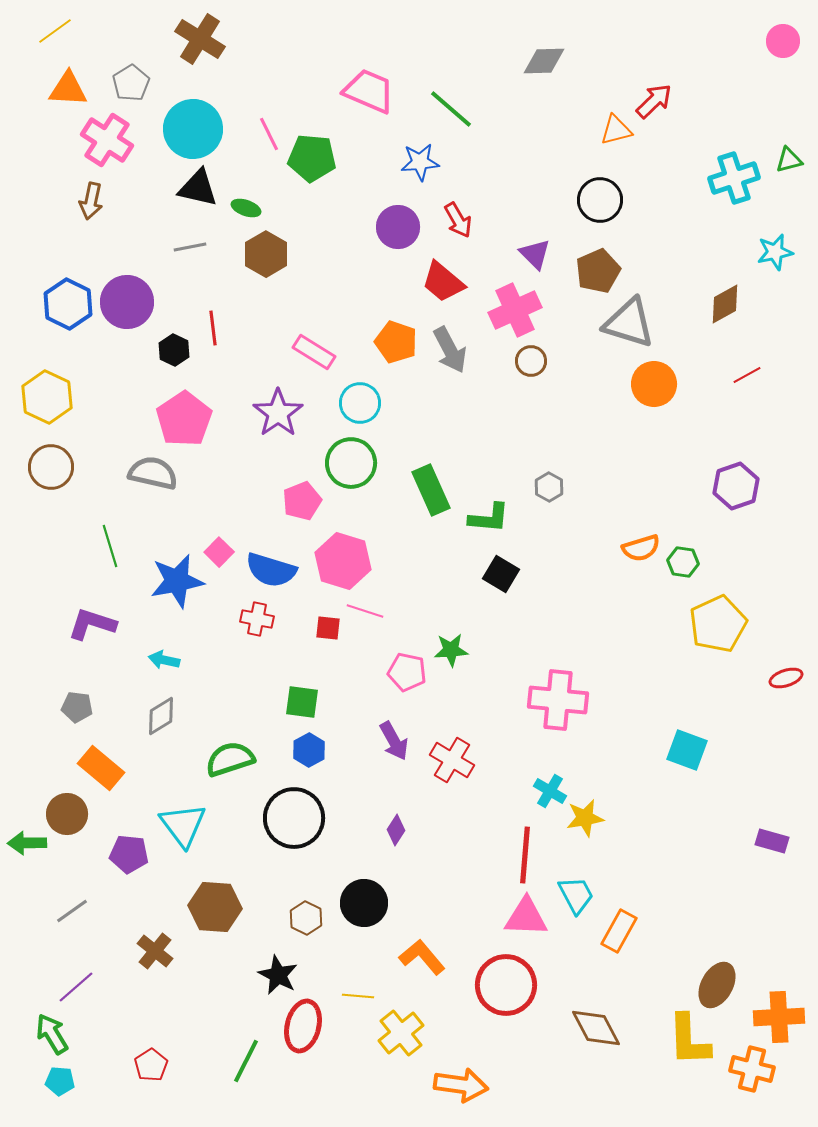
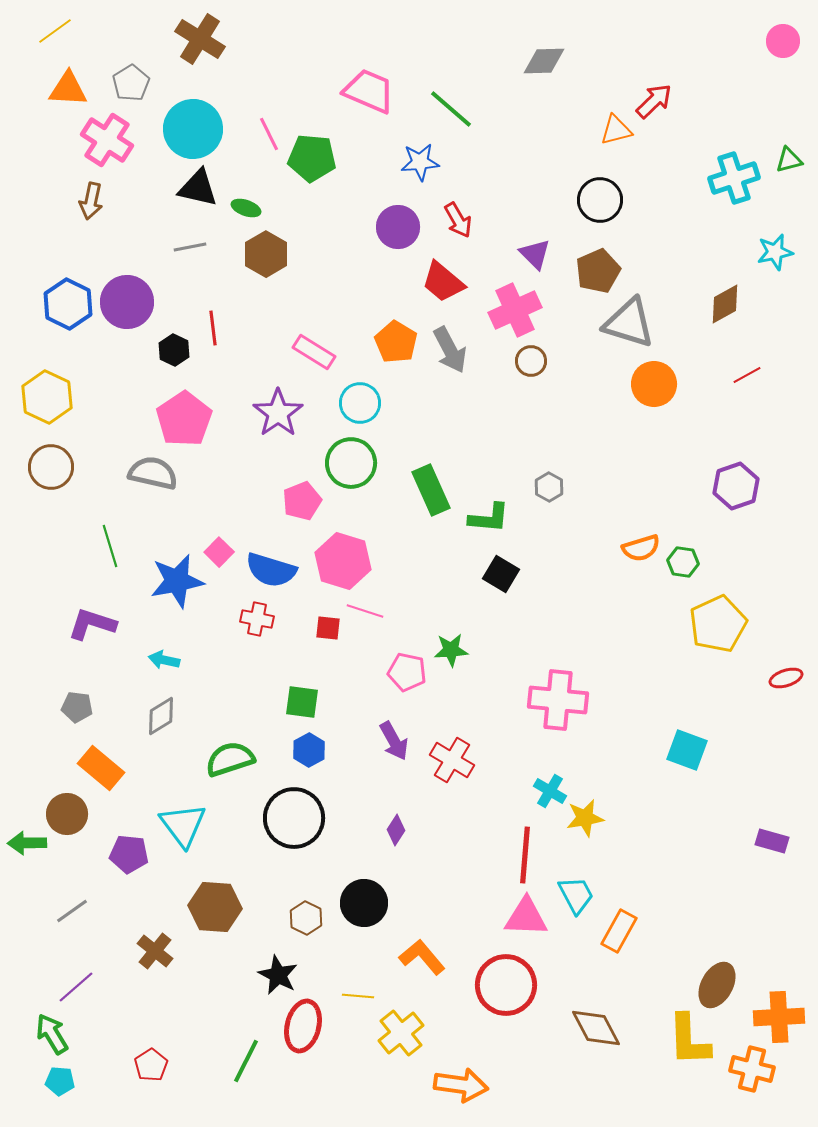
orange pentagon at (396, 342): rotated 12 degrees clockwise
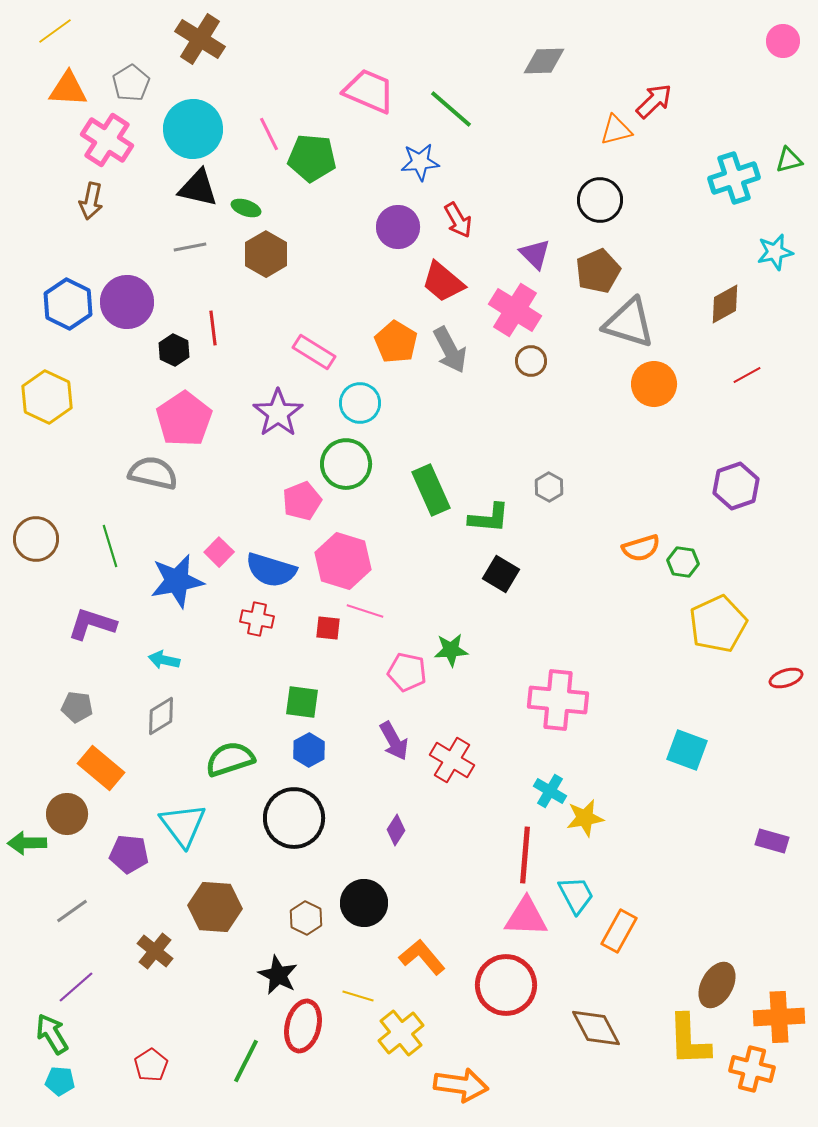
pink cross at (515, 310): rotated 33 degrees counterclockwise
green circle at (351, 463): moved 5 px left, 1 px down
brown circle at (51, 467): moved 15 px left, 72 px down
yellow line at (358, 996): rotated 12 degrees clockwise
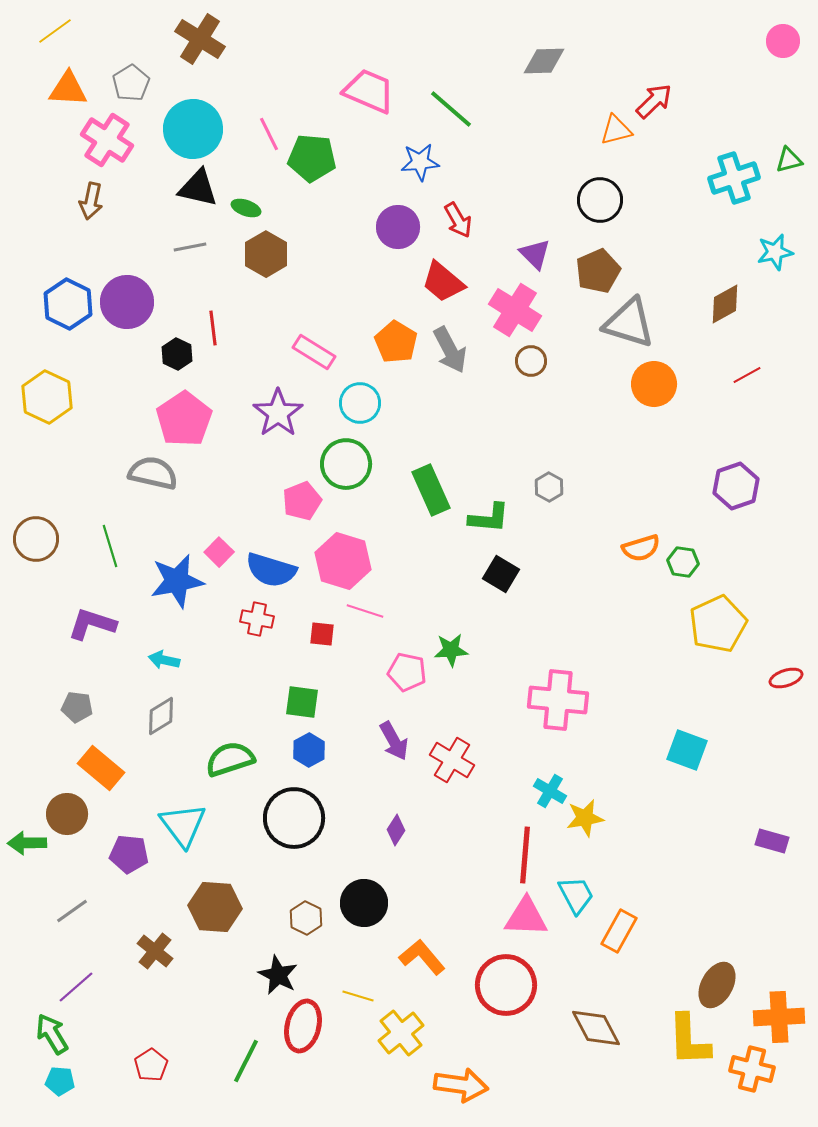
black hexagon at (174, 350): moved 3 px right, 4 px down
red square at (328, 628): moved 6 px left, 6 px down
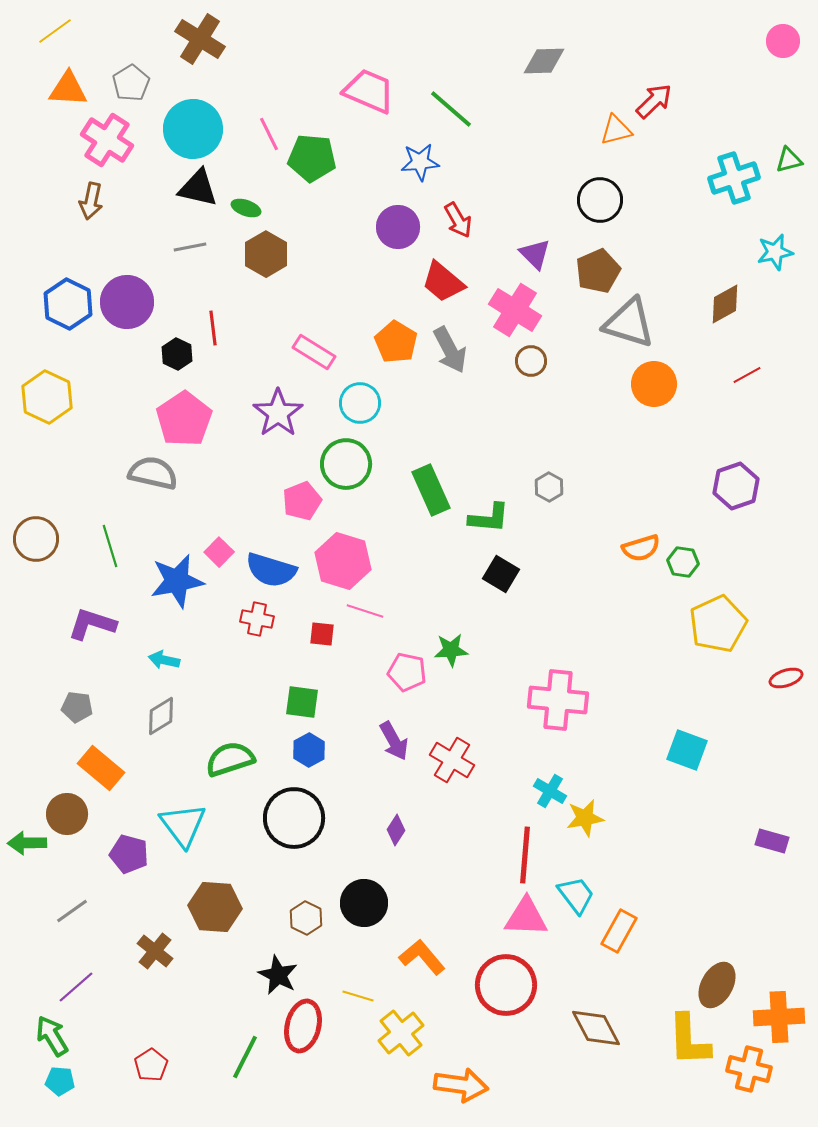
purple pentagon at (129, 854): rotated 9 degrees clockwise
cyan trapezoid at (576, 895): rotated 9 degrees counterclockwise
green arrow at (52, 1034): moved 2 px down
green line at (246, 1061): moved 1 px left, 4 px up
orange cross at (752, 1069): moved 3 px left
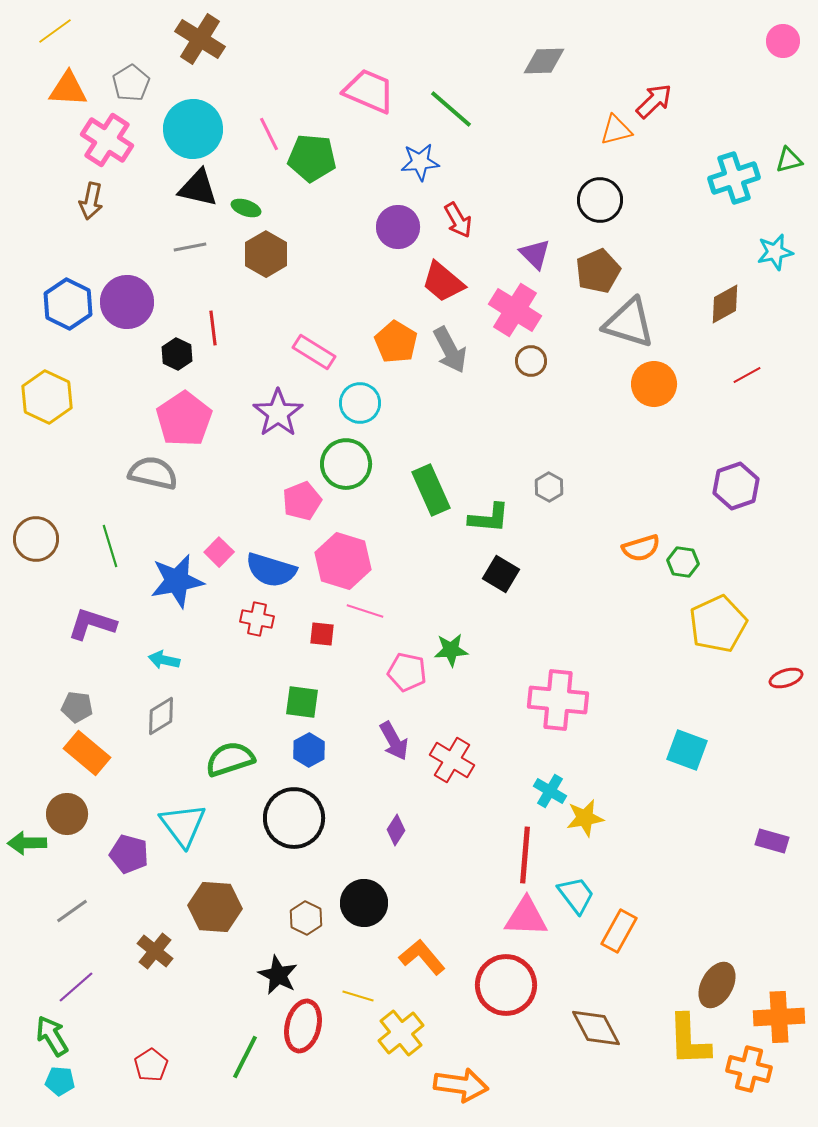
orange rectangle at (101, 768): moved 14 px left, 15 px up
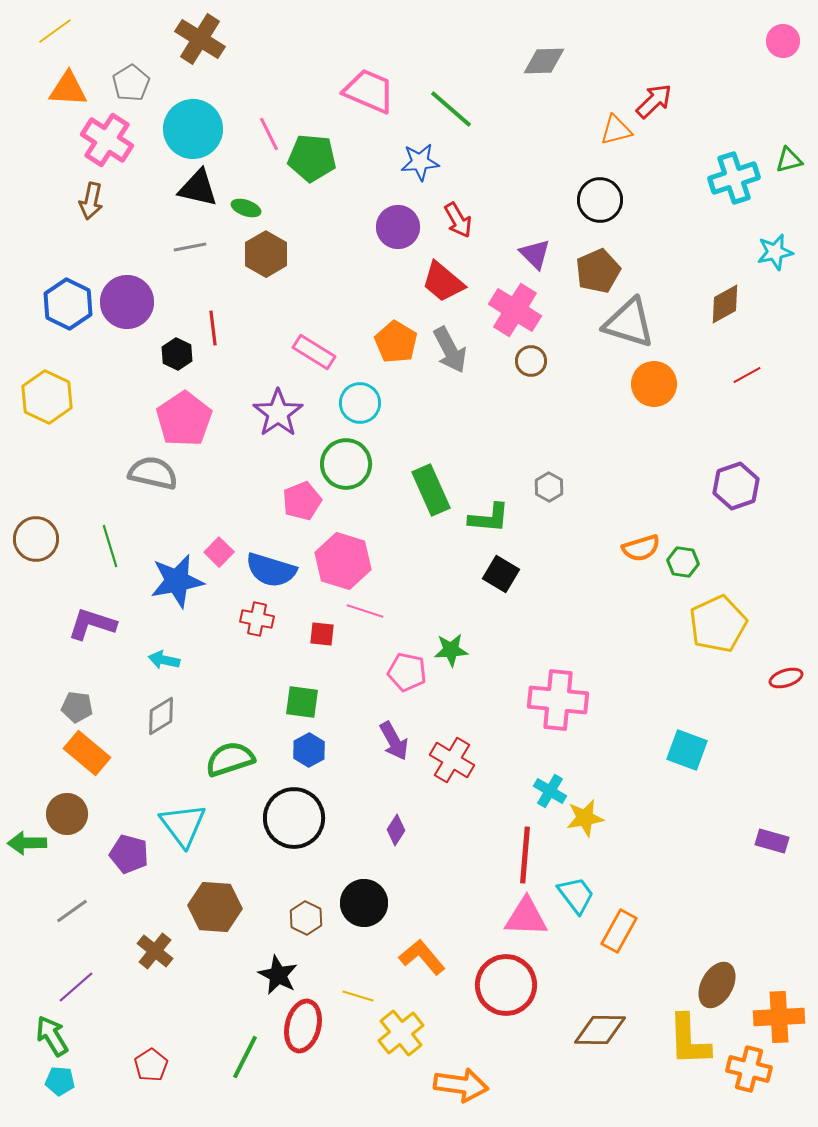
brown diamond at (596, 1028): moved 4 px right, 2 px down; rotated 62 degrees counterclockwise
